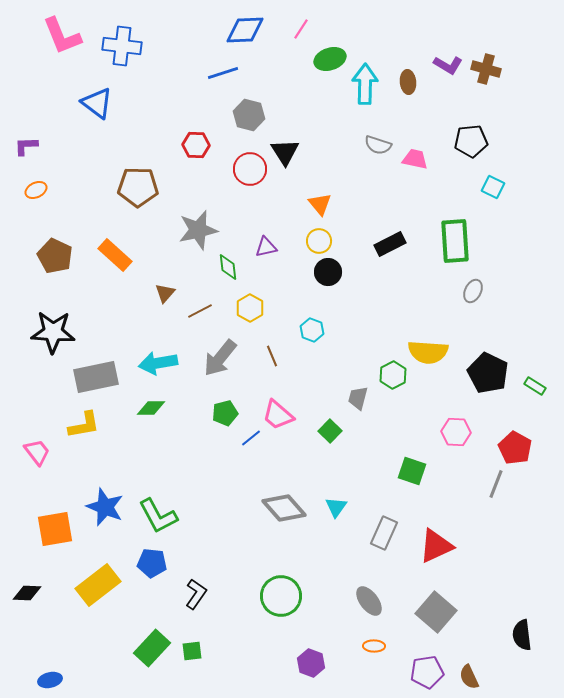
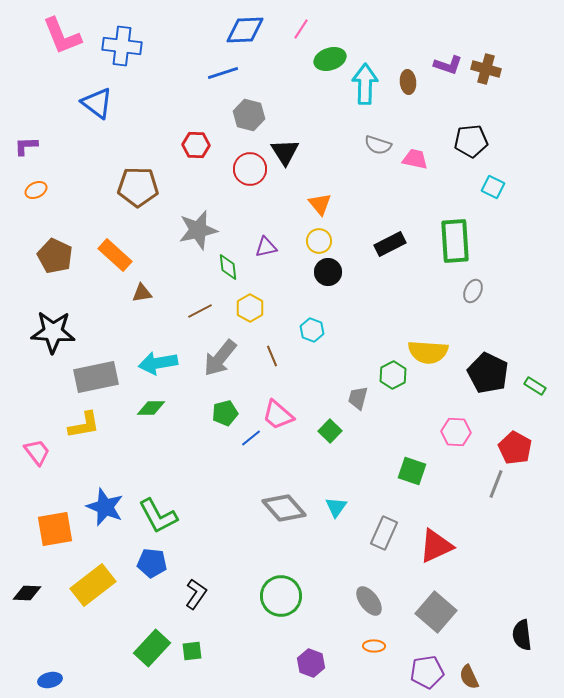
purple L-shape at (448, 65): rotated 12 degrees counterclockwise
brown triangle at (165, 293): moved 23 px left; rotated 40 degrees clockwise
yellow rectangle at (98, 585): moved 5 px left
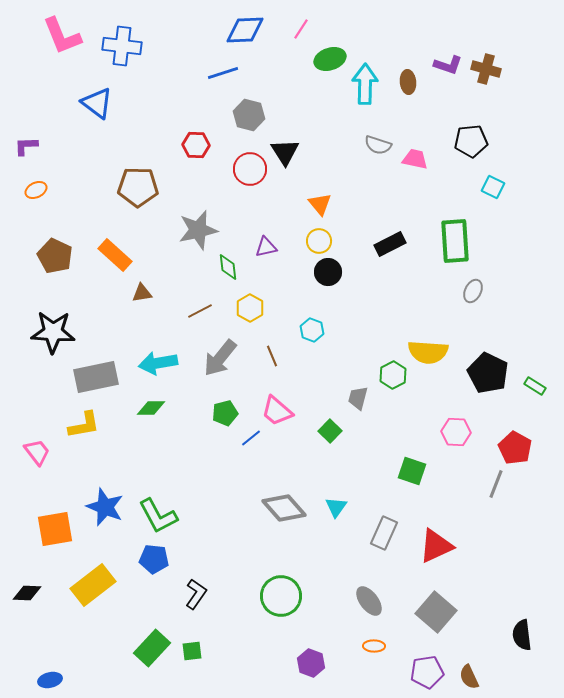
pink trapezoid at (278, 415): moved 1 px left, 4 px up
blue pentagon at (152, 563): moved 2 px right, 4 px up
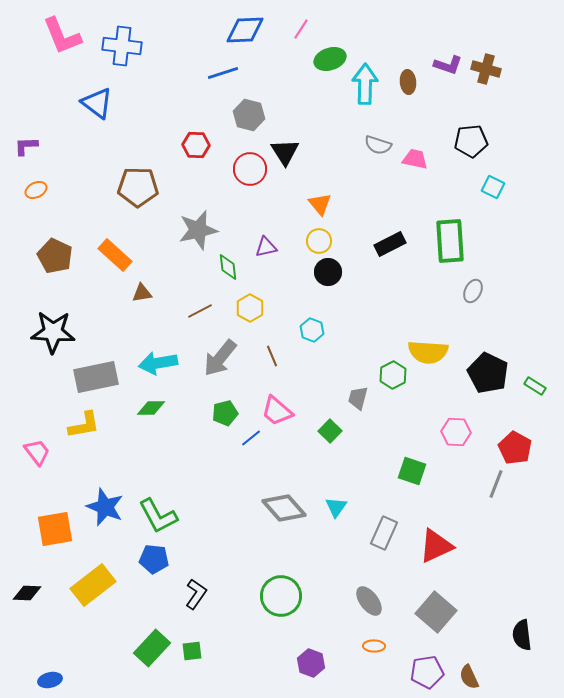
green rectangle at (455, 241): moved 5 px left
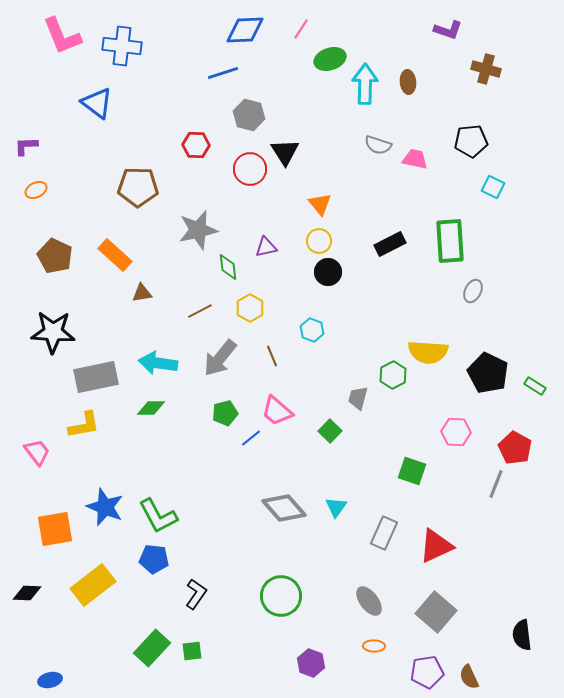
purple L-shape at (448, 65): moved 35 px up
cyan arrow at (158, 363): rotated 18 degrees clockwise
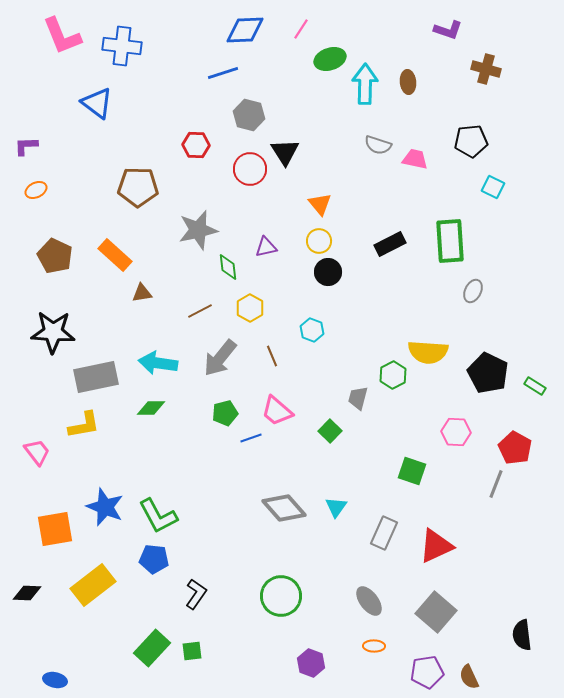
blue line at (251, 438): rotated 20 degrees clockwise
blue ellipse at (50, 680): moved 5 px right; rotated 25 degrees clockwise
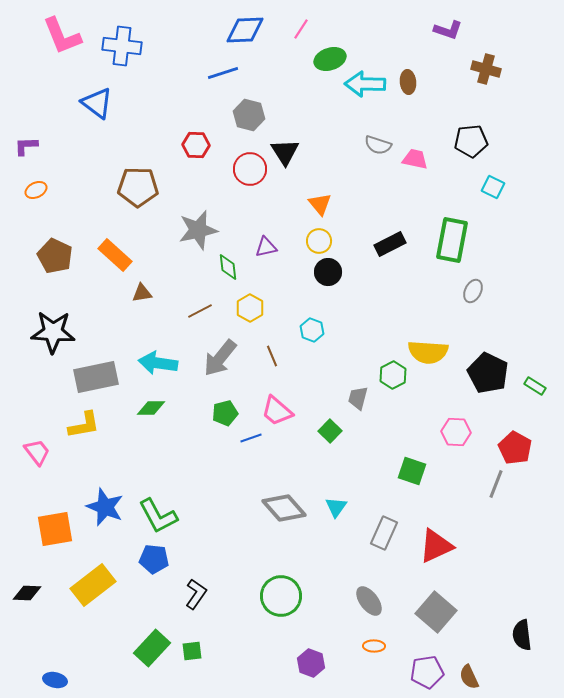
cyan arrow at (365, 84): rotated 90 degrees counterclockwise
green rectangle at (450, 241): moved 2 px right, 1 px up; rotated 15 degrees clockwise
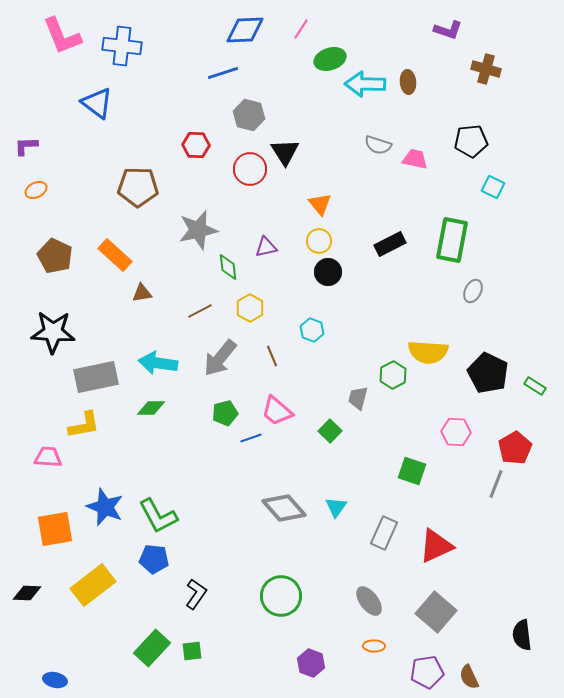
red pentagon at (515, 448): rotated 12 degrees clockwise
pink trapezoid at (37, 452): moved 11 px right, 5 px down; rotated 48 degrees counterclockwise
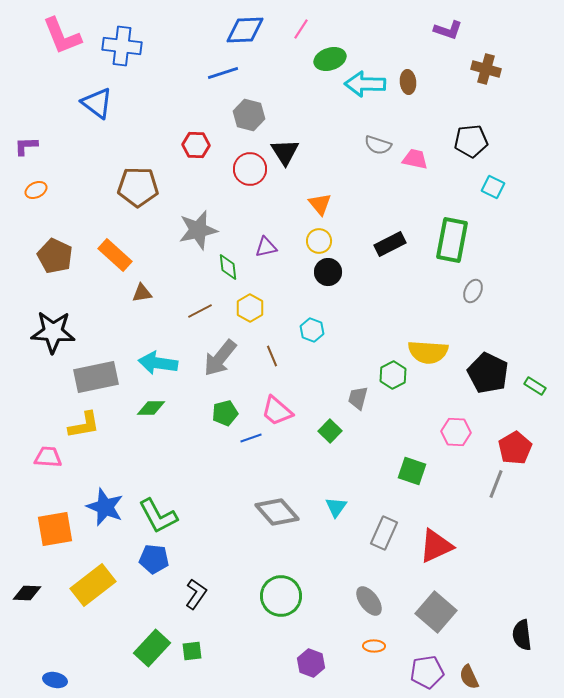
gray diamond at (284, 508): moved 7 px left, 4 px down
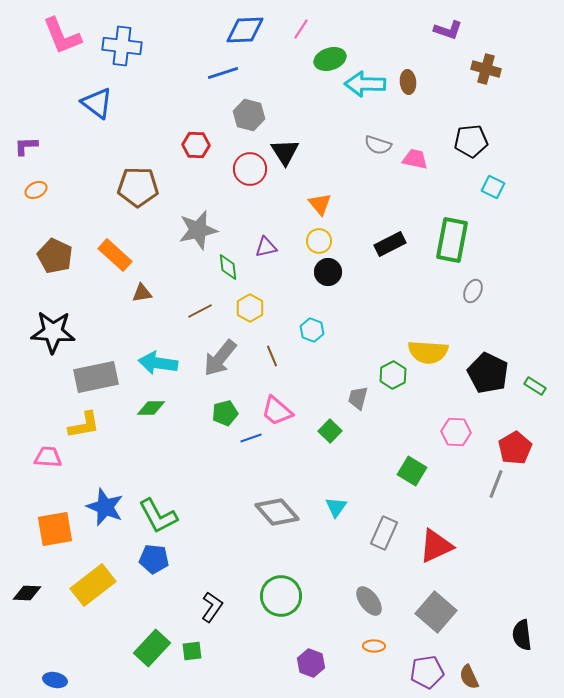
green square at (412, 471): rotated 12 degrees clockwise
black L-shape at (196, 594): moved 16 px right, 13 px down
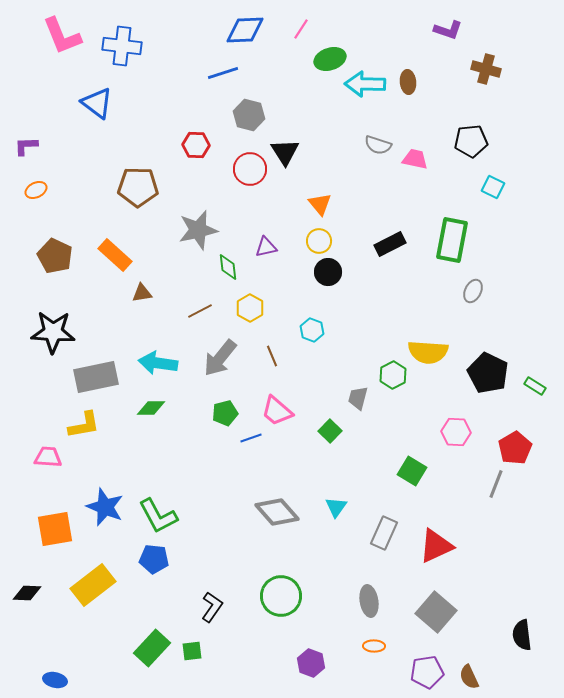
gray ellipse at (369, 601): rotated 28 degrees clockwise
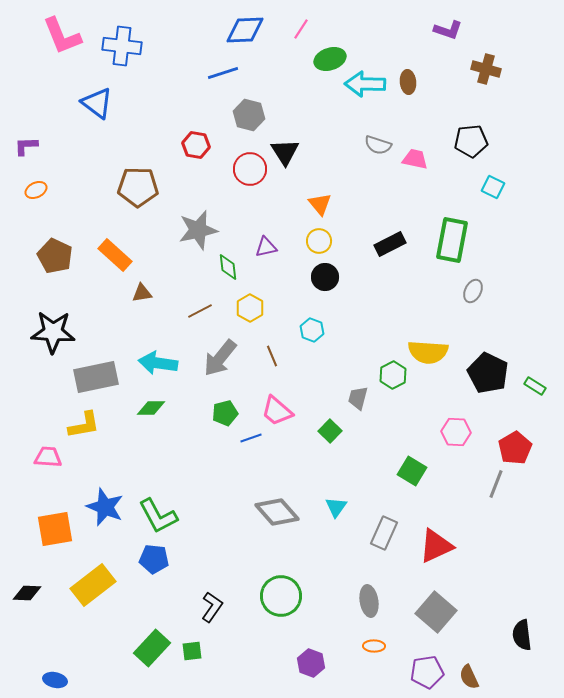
red hexagon at (196, 145): rotated 8 degrees clockwise
black circle at (328, 272): moved 3 px left, 5 px down
